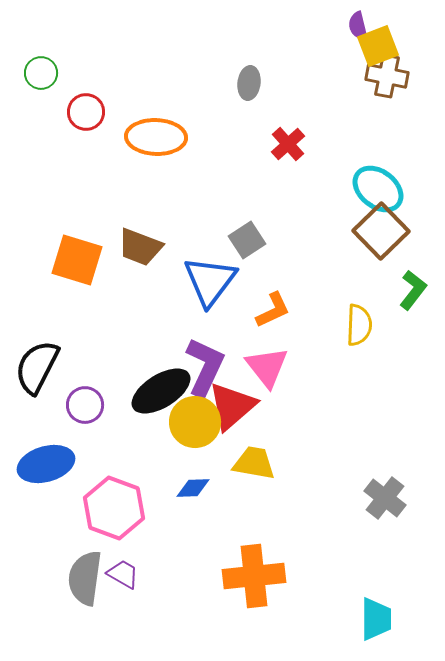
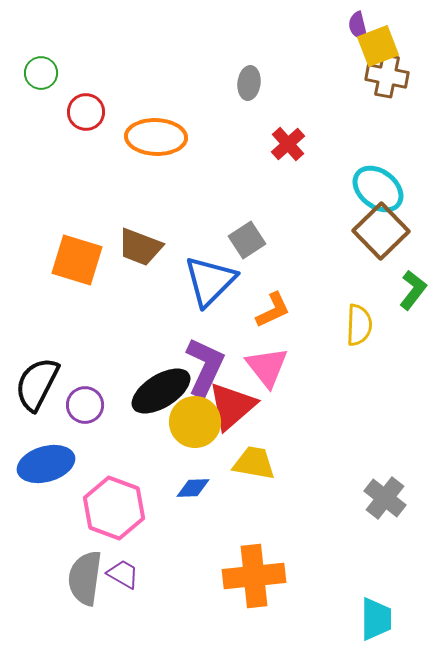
blue triangle: rotated 8 degrees clockwise
black semicircle: moved 17 px down
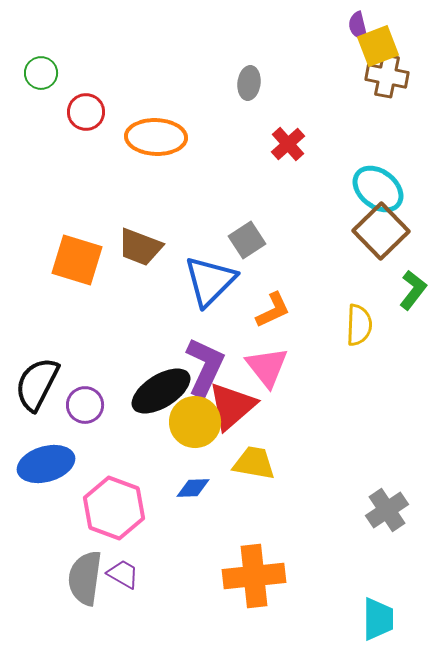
gray cross: moved 2 px right, 12 px down; rotated 18 degrees clockwise
cyan trapezoid: moved 2 px right
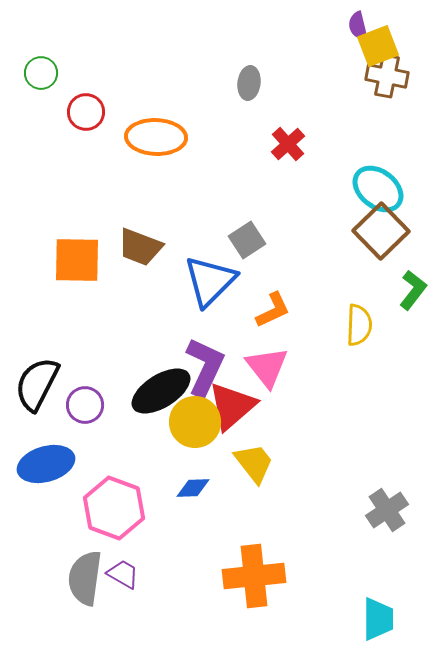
orange square: rotated 16 degrees counterclockwise
yellow trapezoid: rotated 42 degrees clockwise
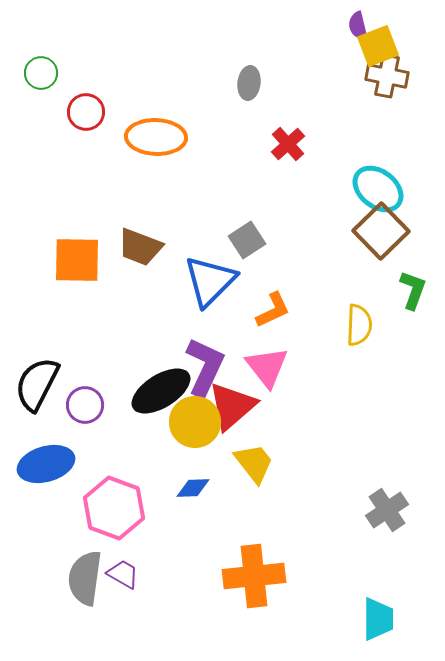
green L-shape: rotated 18 degrees counterclockwise
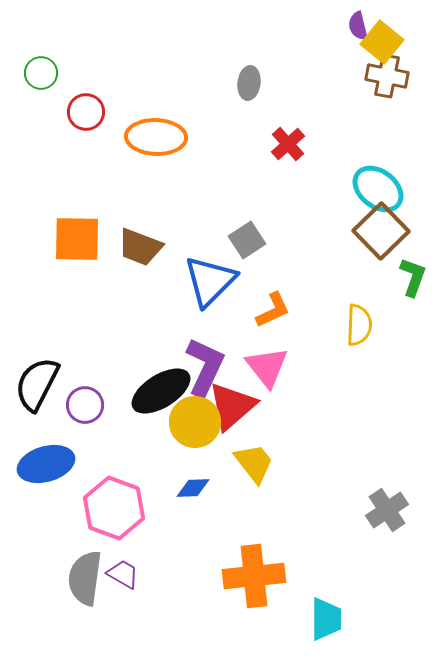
yellow square: moved 4 px right, 4 px up; rotated 30 degrees counterclockwise
orange square: moved 21 px up
green L-shape: moved 13 px up
cyan trapezoid: moved 52 px left
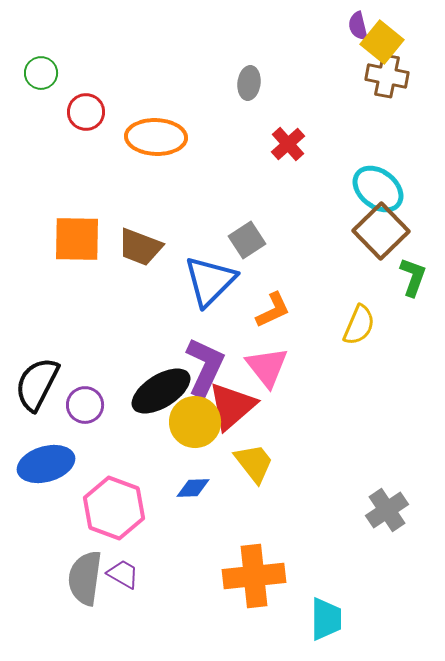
yellow semicircle: rotated 21 degrees clockwise
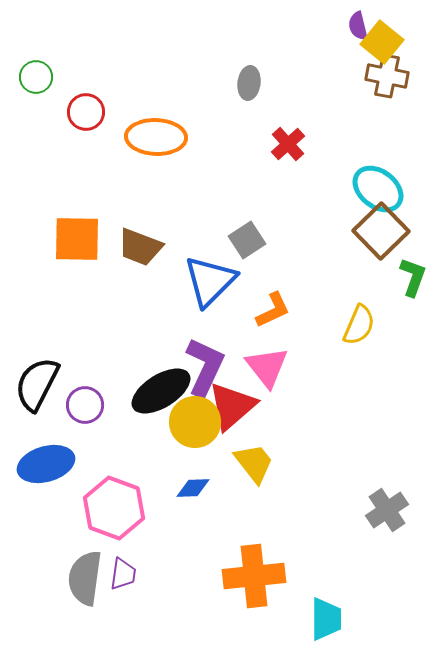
green circle: moved 5 px left, 4 px down
purple trapezoid: rotated 68 degrees clockwise
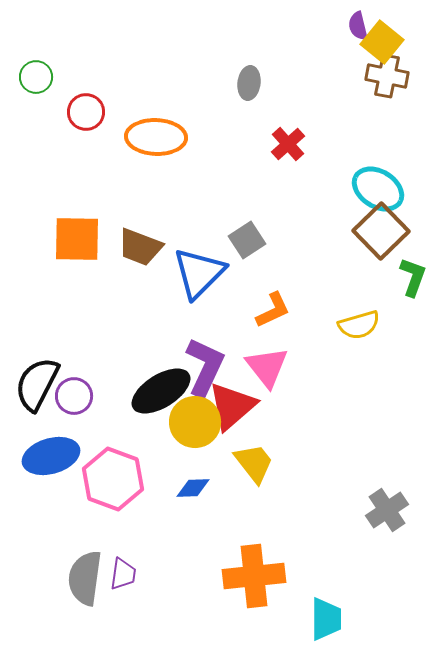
cyan ellipse: rotated 6 degrees counterclockwise
blue triangle: moved 11 px left, 8 px up
yellow semicircle: rotated 51 degrees clockwise
purple circle: moved 11 px left, 9 px up
blue ellipse: moved 5 px right, 8 px up
pink hexagon: moved 1 px left, 29 px up
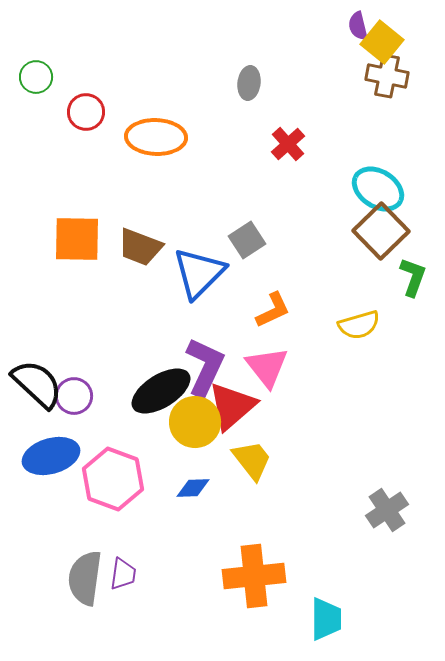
black semicircle: rotated 106 degrees clockwise
yellow trapezoid: moved 2 px left, 3 px up
